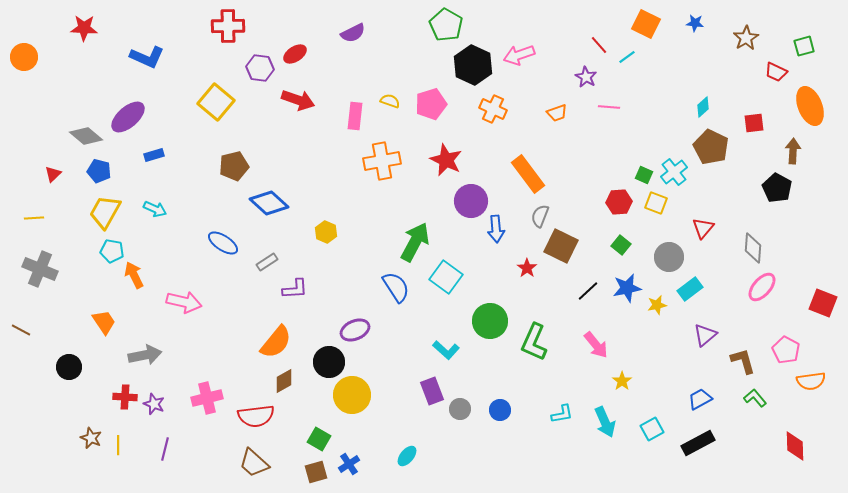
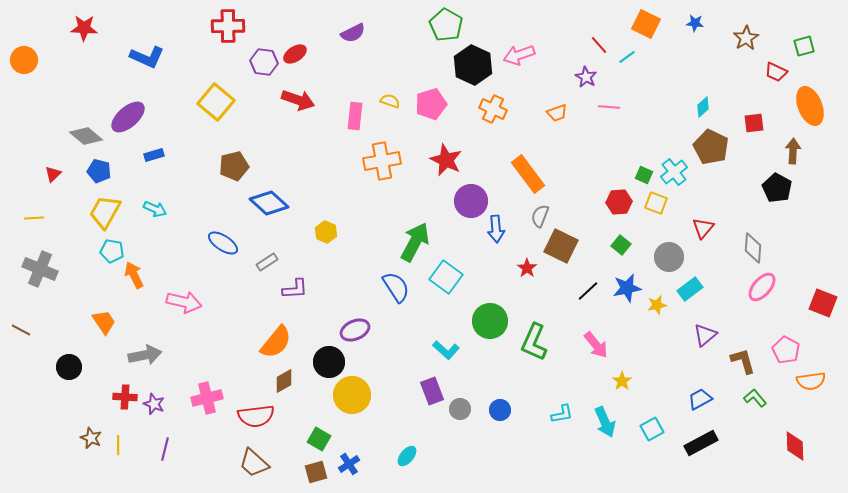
orange circle at (24, 57): moved 3 px down
purple hexagon at (260, 68): moved 4 px right, 6 px up
black rectangle at (698, 443): moved 3 px right
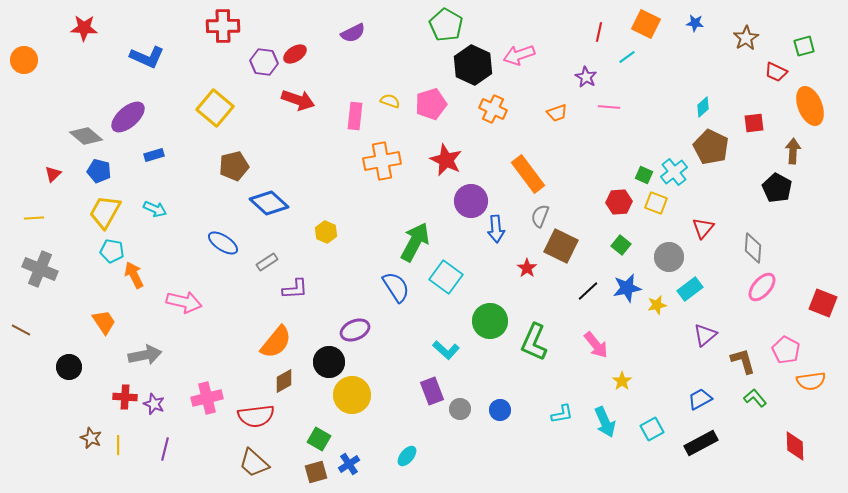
red cross at (228, 26): moved 5 px left
red line at (599, 45): moved 13 px up; rotated 54 degrees clockwise
yellow square at (216, 102): moved 1 px left, 6 px down
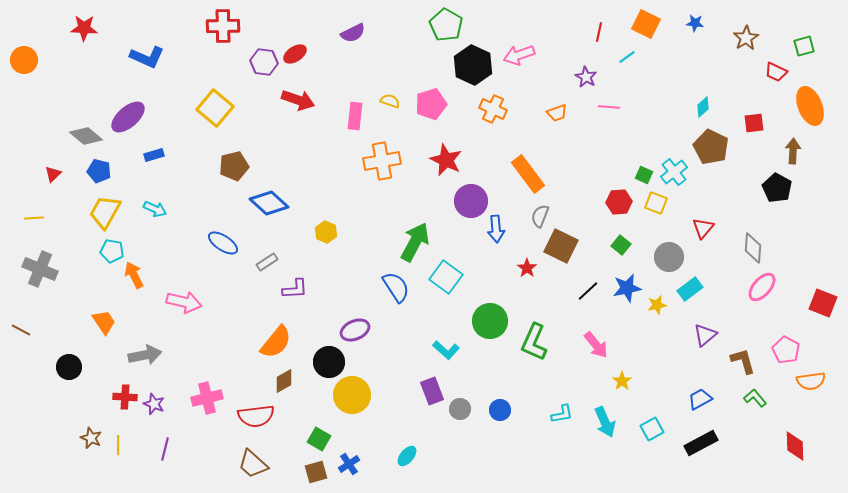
brown trapezoid at (254, 463): moved 1 px left, 1 px down
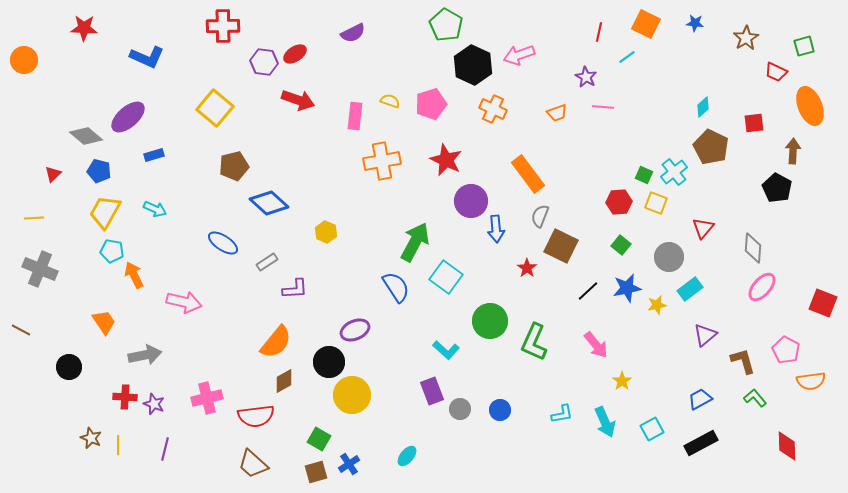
pink line at (609, 107): moved 6 px left
red diamond at (795, 446): moved 8 px left
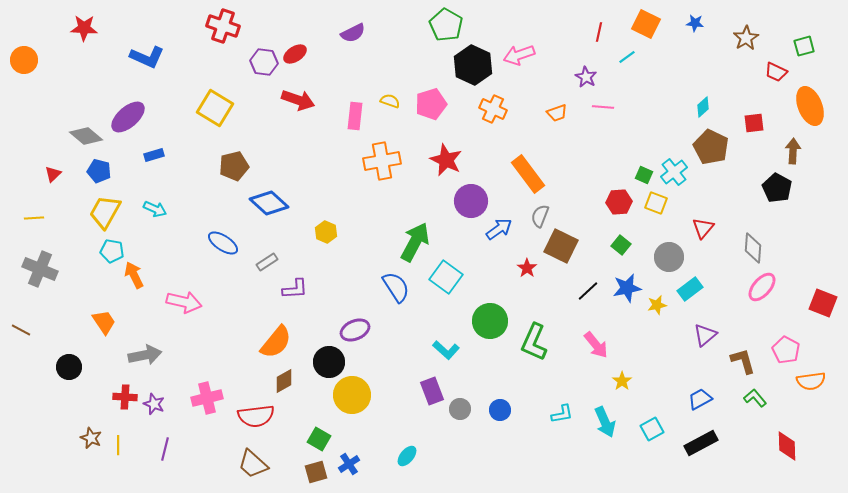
red cross at (223, 26): rotated 20 degrees clockwise
yellow square at (215, 108): rotated 9 degrees counterclockwise
blue arrow at (496, 229): moved 3 px right; rotated 120 degrees counterclockwise
